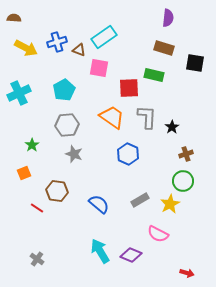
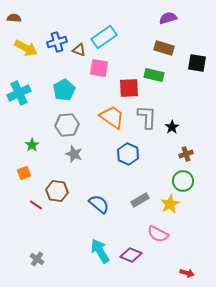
purple semicircle: rotated 114 degrees counterclockwise
black square: moved 2 px right
red line: moved 1 px left, 3 px up
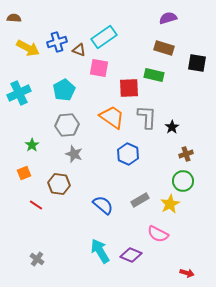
yellow arrow: moved 2 px right
brown hexagon: moved 2 px right, 7 px up
blue semicircle: moved 4 px right, 1 px down
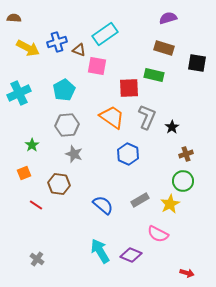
cyan rectangle: moved 1 px right, 3 px up
pink square: moved 2 px left, 2 px up
gray L-shape: rotated 20 degrees clockwise
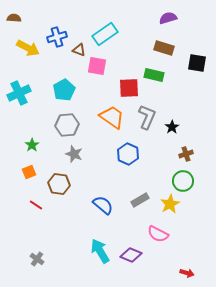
blue cross: moved 5 px up
orange square: moved 5 px right, 1 px up
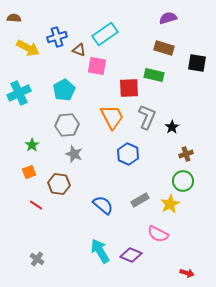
orange trapezoid: rotated 28 degrees clockwise
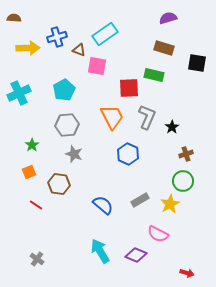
yellow arrow: rotated 30 degrees counterclockwise
purple diamond: moved 5 px right
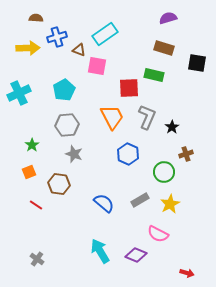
brown semicircle: moved 22 px right
green circle: moved 19 px left, 9 px up
blue semicircle: moved 1 px right, 2 px up
